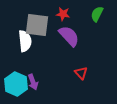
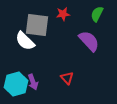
red star: rotated 16 degrees counterclockwise
purple semicircle: moved 20 px right, 5 px down
white semicircle: rotated 140 degrees clockwise
red triangle: moved 14 px left, 5 px down
cyan hexagon: rotated 20 degrees clockwise
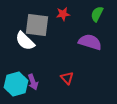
purple semicircle: moved 1 px right, 1 px down; rotated 30 degrees counterclockwise
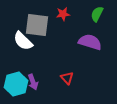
white semicircle: moved 2 px left
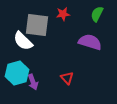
cyan hexagon: moved 1 px right, 11 px up
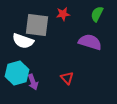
white semicircle: rotated 25 degrees counterclockwise
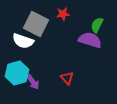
green semicircle: moved 11 px down
gray square: moved 1 px left, 1 px up; rotated 20 degrees clockwise
purple semicircle: moved 2 px up
purple arrow: rotated 14 degrees counterclockwise
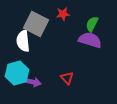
green semicircle: moved 5 px left, 1 px up
white semicircle: rotated 65 degrees clockwise
purple arrow: rotated 42 degrees counterclockwise
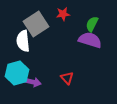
gray square: rotated 30 degrees clockwise
